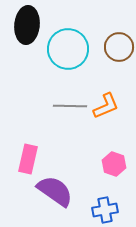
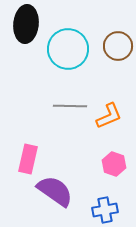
black ellipse: moved 1 px left, 1 px up
brown circle: moved 1 px left, 1 px up
orange L-shape: moved 3 px right, 10 px down
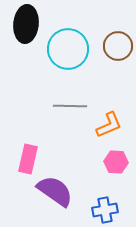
orange L-shape: moved 9 px down
pink hexagon: moved 2 px right, 2 px up; rotated 15 degrees counterclockwise
